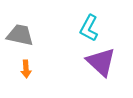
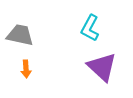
cyan L-shape: moved 1 px right
purple triangle: moved 1 px right, 5 px down
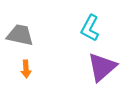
purple triangle: rotated 36 degrees clockwise
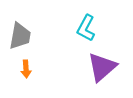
cyan L-shape: moved 4 px left
gray trapezoid: moved 1 px down; rotated 88 degrees clockwise
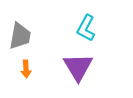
purple triangle: moved 24 px left; rotated 20 degrees counterclockwise
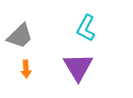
gray trapezoid: rotated 36 degrees clockwise
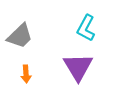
orange arrow: moved 5 px down
